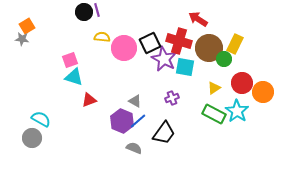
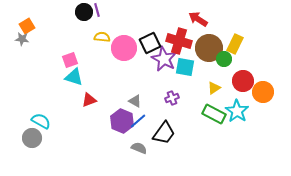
red circle: moved 1 px right, 2 px up
cyan semicircle: moved 2 px down
gray semicircle: moved 5 px right
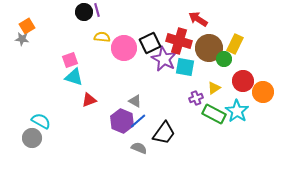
purple cross: moved 24 px right
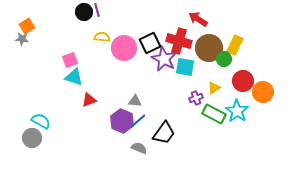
yellow rectangle: moved 1 px down
gray triangle: rotated 24 degrees counterclockwise
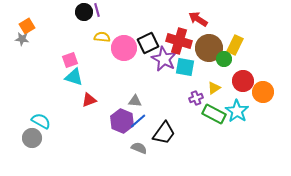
black square: moved 2 px left
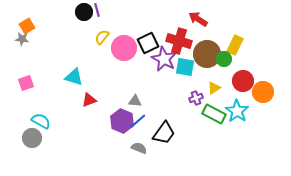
yellow semicircle: rotated 56 degrees counterclockwise
brown circle: moved 2 px left, 6 px down
pink square: moved 44 px left, 23 px down
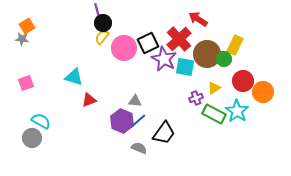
black circle: moved 19 px right, 11 px down
red cross: moved 2 px up; rotated 30 degrees clockwise
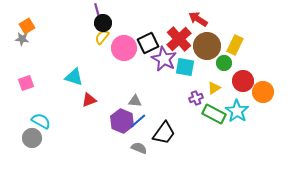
brown circle: moved 8 px up
green circle: moved 4 px down
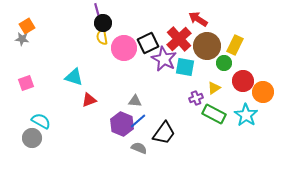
yellow semicircle: rotated 49 degrees counterclockwise
cyan star: moved 9 px right, 4 px down
purple hexagon: moved 3 px down
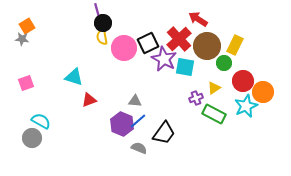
cyan star: moved 9 px up; rotated 15 degrees clockwise
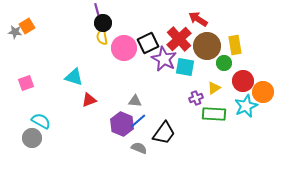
gray star: moved 7 px left, 7 px up
yellow rectangle: rotated 36 degrees counterclockwise
green rectangle: rotated 25 degrees counterclockwise
